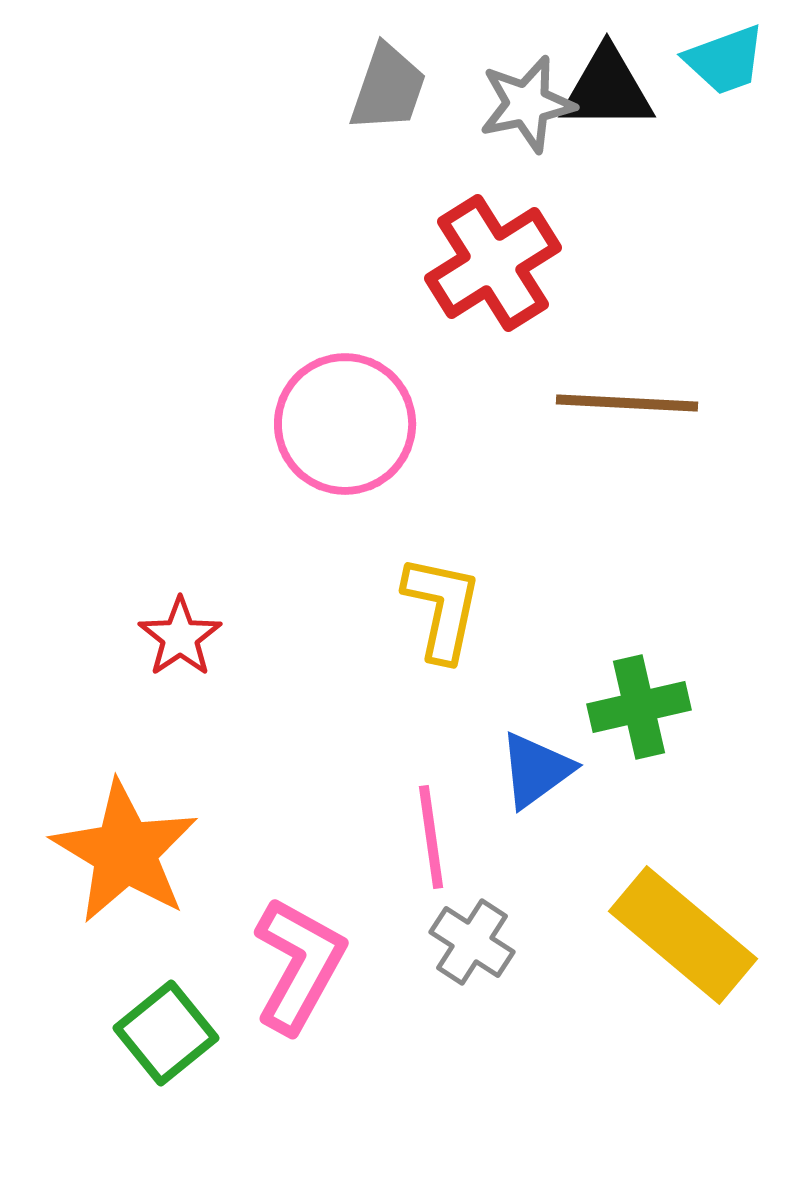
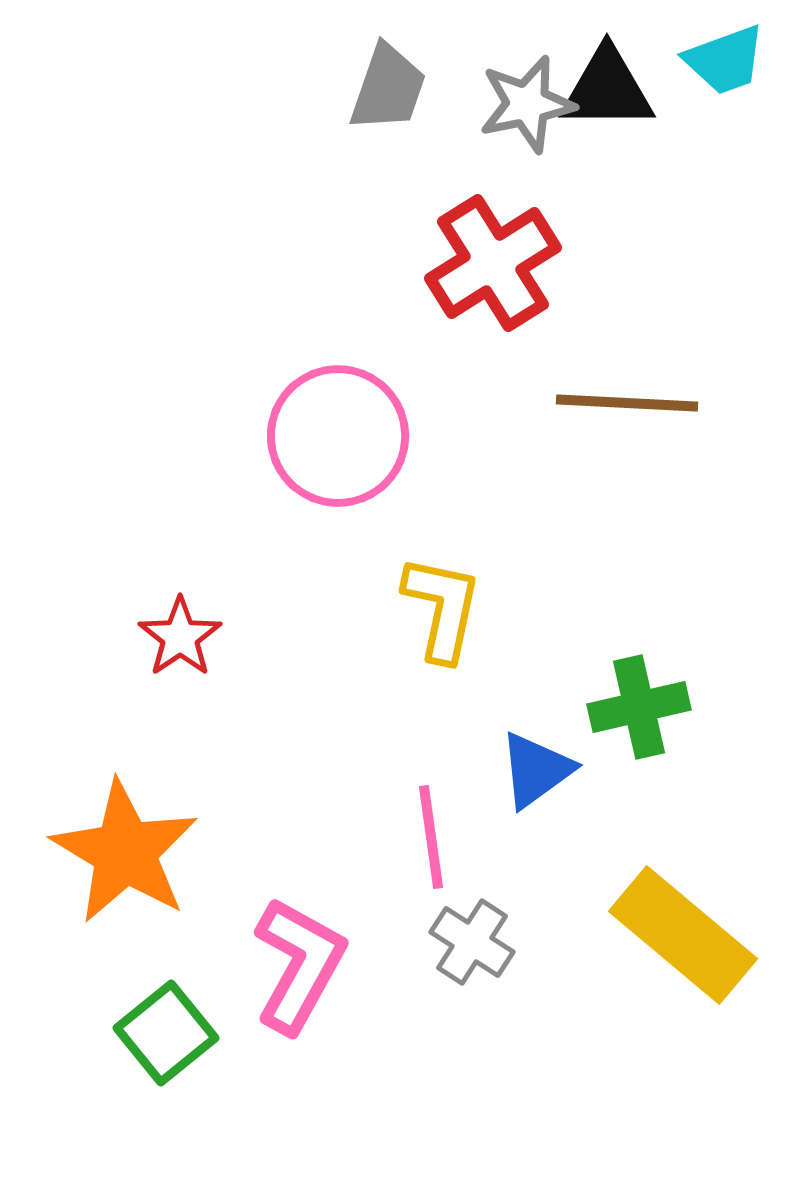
pink circle: moved 7 px left, 12 px down
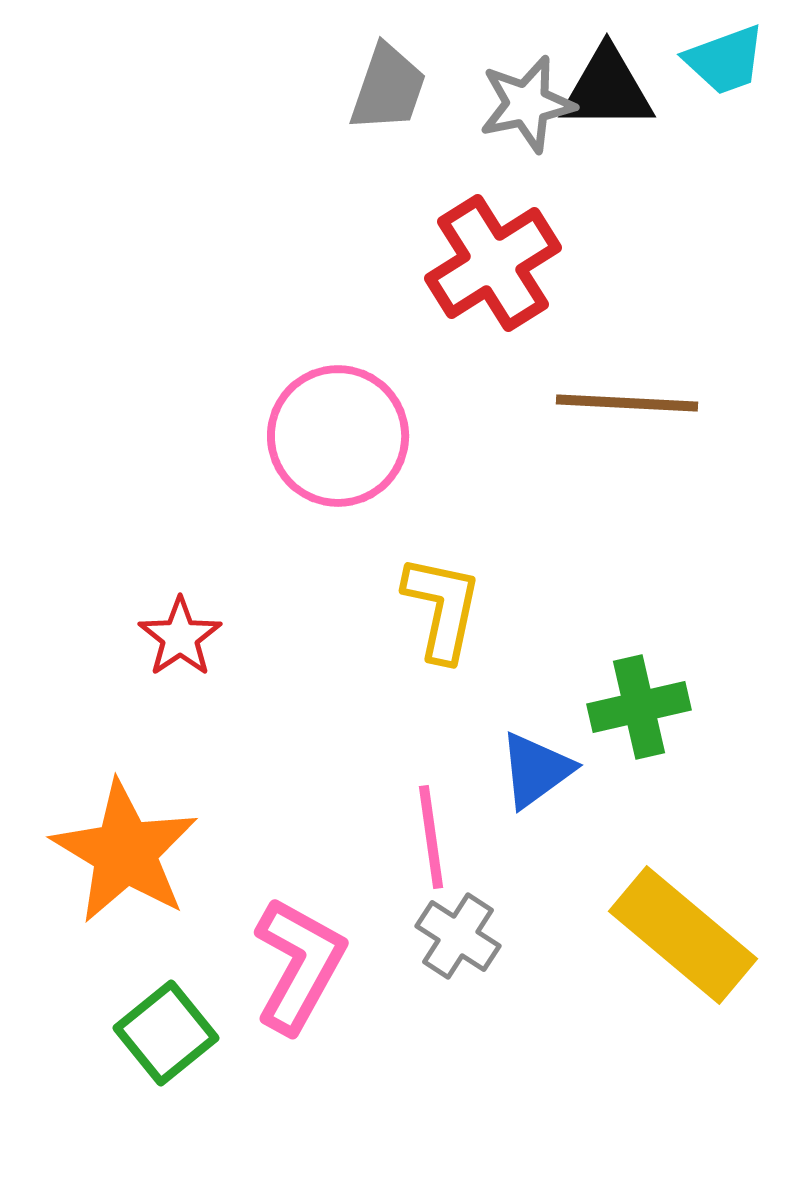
gray cross: moved 14 px left, 6 px up
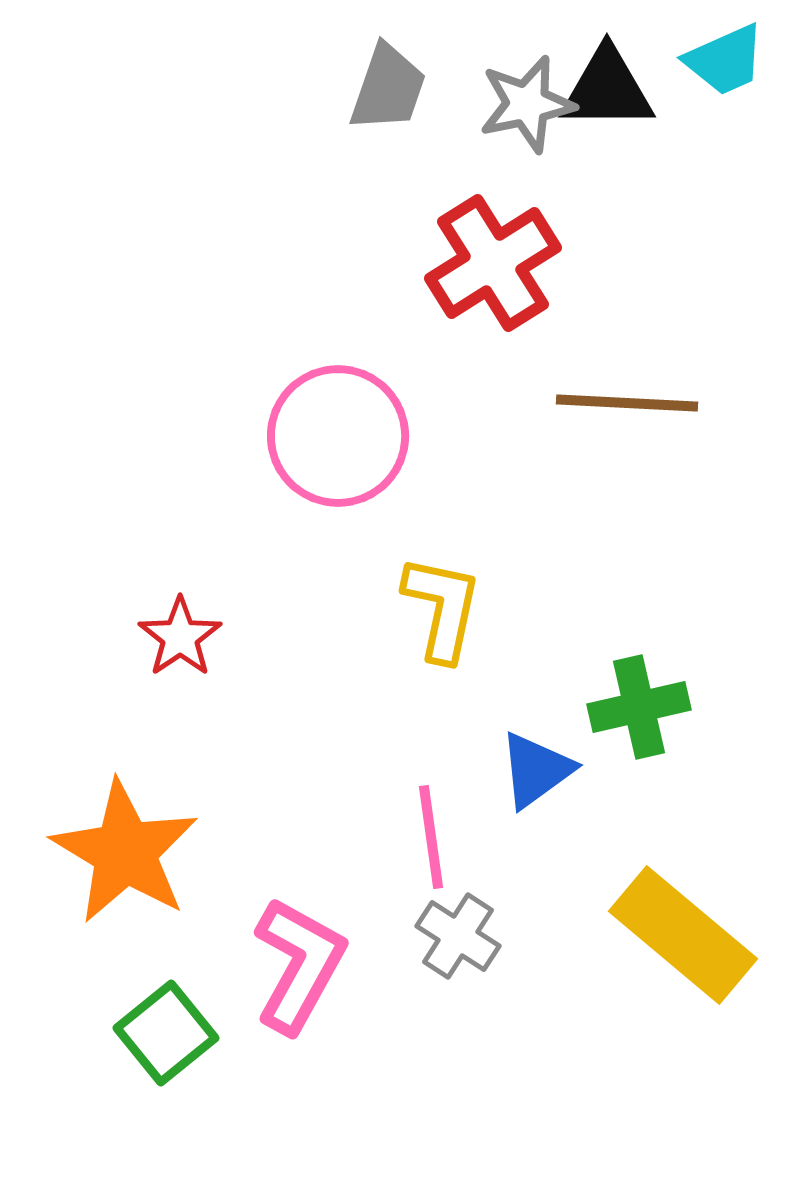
cyan trapezoid: rotated 4 degrees counterclockwise
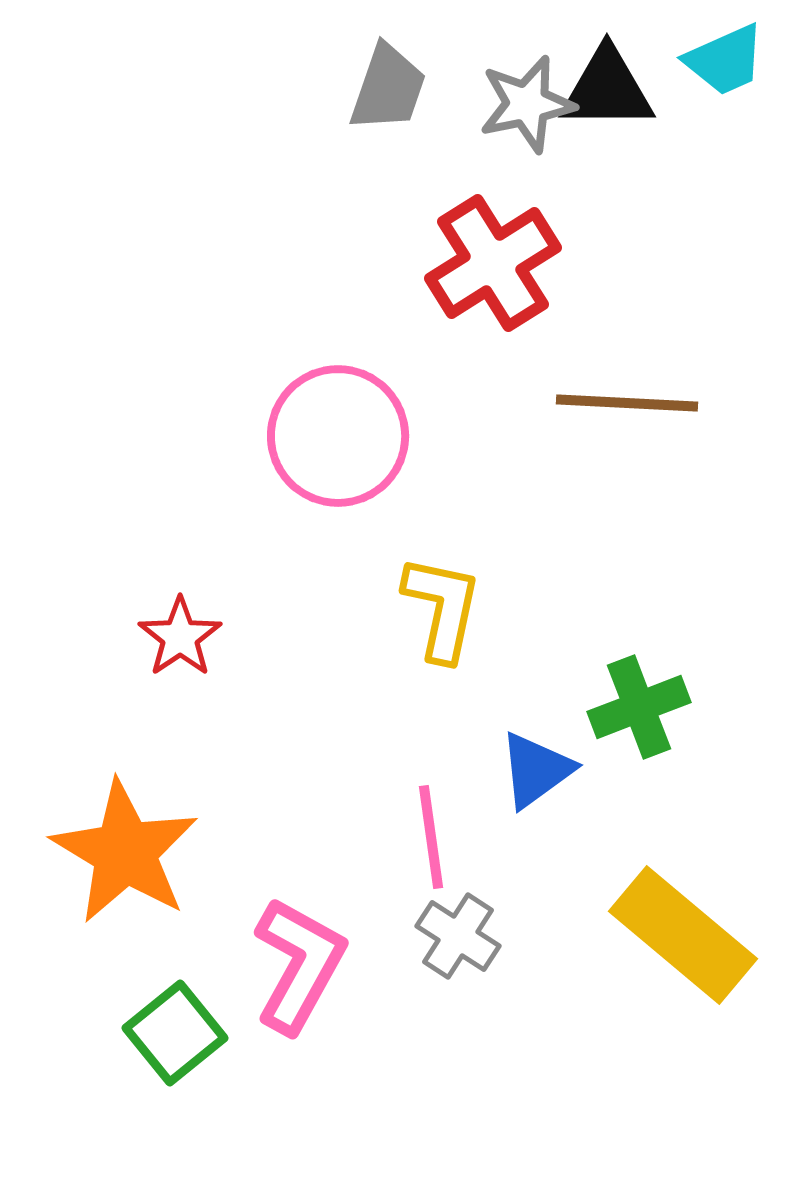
green cross: rotated 8 degrees counterclockwise
green square: moved 9 px right
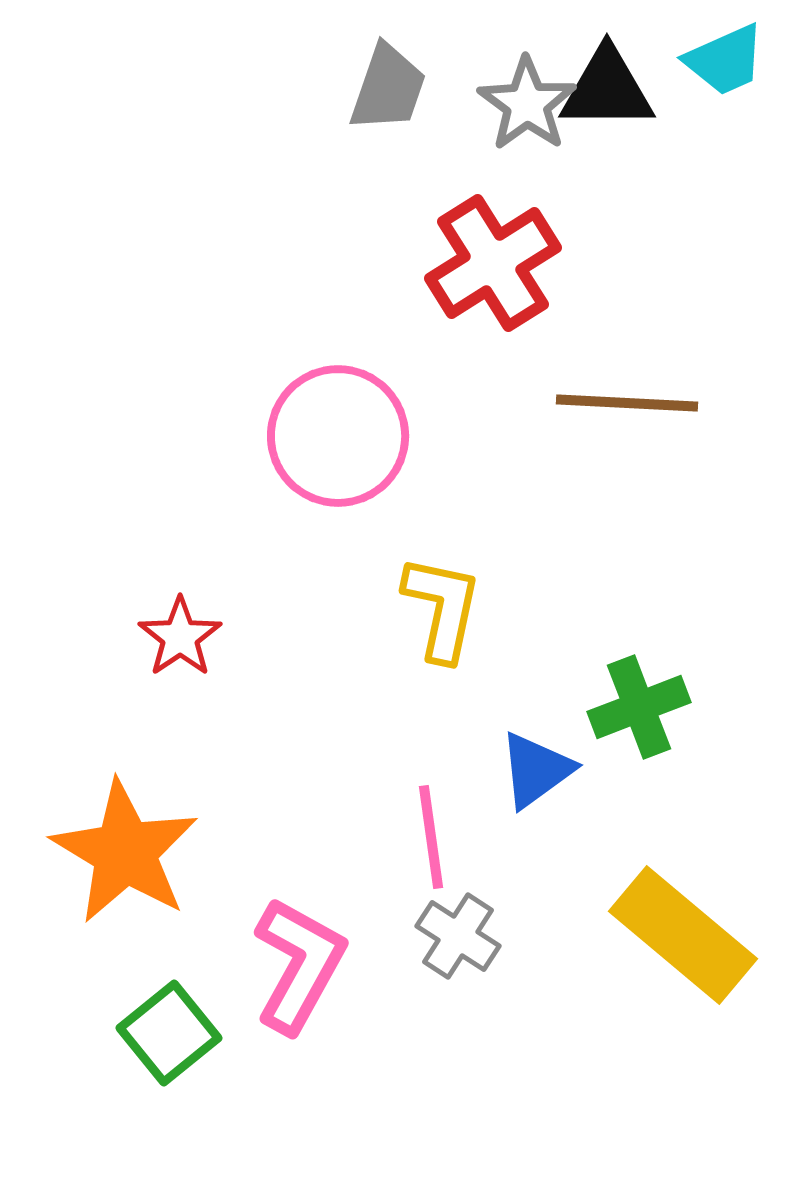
gray star: rotated 24 degrees counterclockwise
green square: moved 6 px left
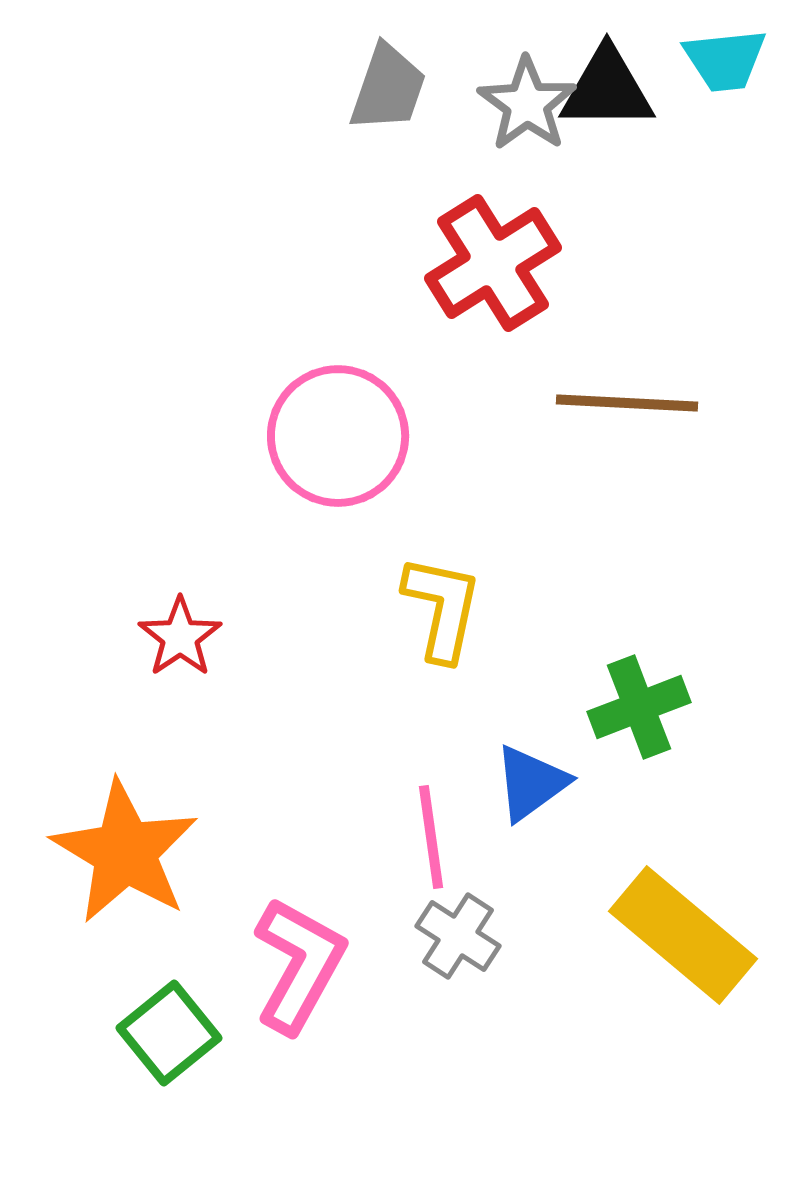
cyan trapezoid: rotated 18 degrees clockwise
blue triangle: moved 5 px left, 13 px down
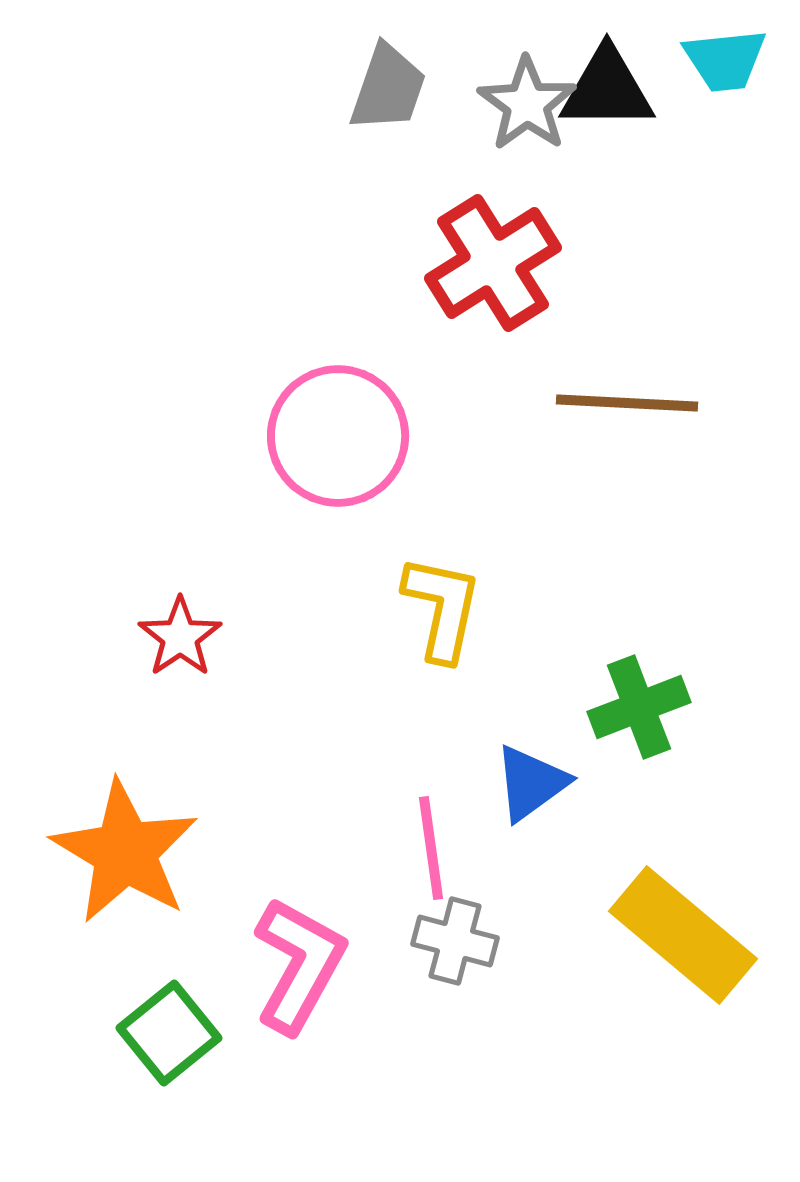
pink line: moved 11 px down
gray cross: moved 3 px left, 5 px down; rotated 18 degrees counterclockwise
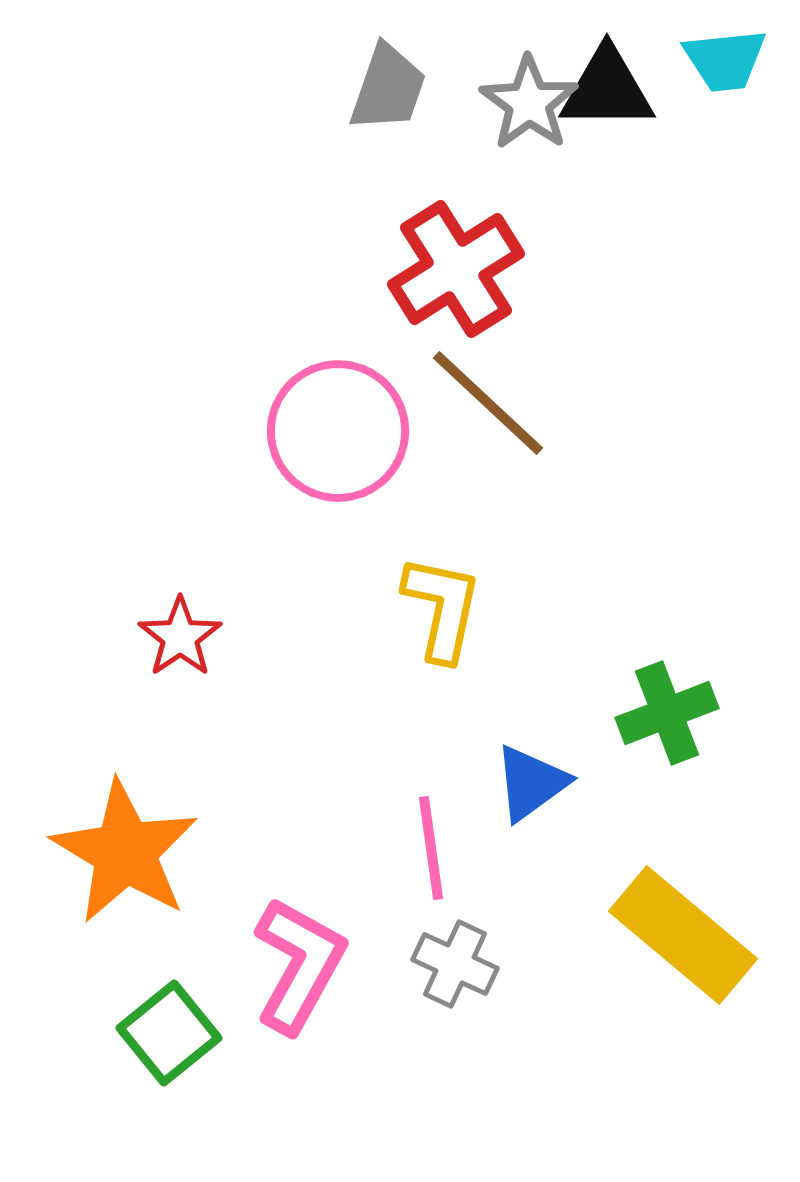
gray star: moved 2 px right, 1 px up
red cross: moved 37 px left, 6 px down
brown line: moved 139 px left; rotated 40 degrees clockwise
pink circle: moved 5 px up
green cross: moved 28 px right, 6 px down
gray cross: moved 23 px down; rotated 10 degrees clockwise
